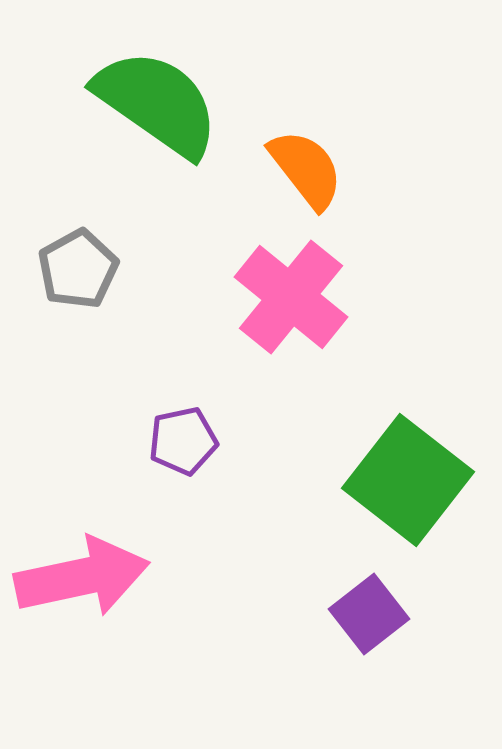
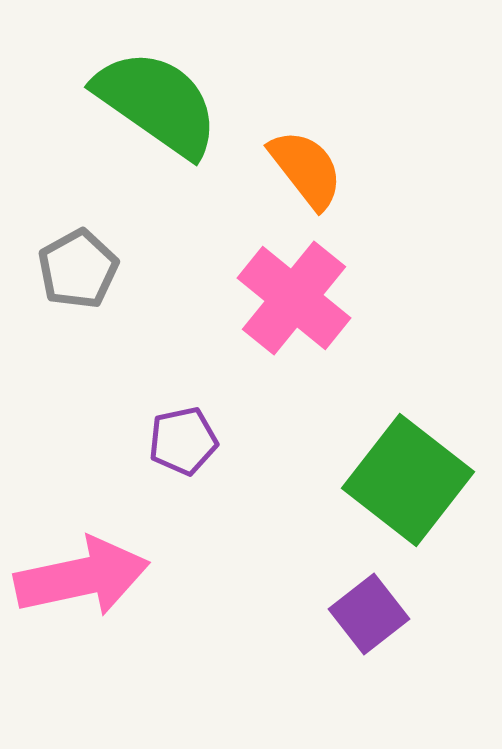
pink cross: moved 3 px right, 1 px down
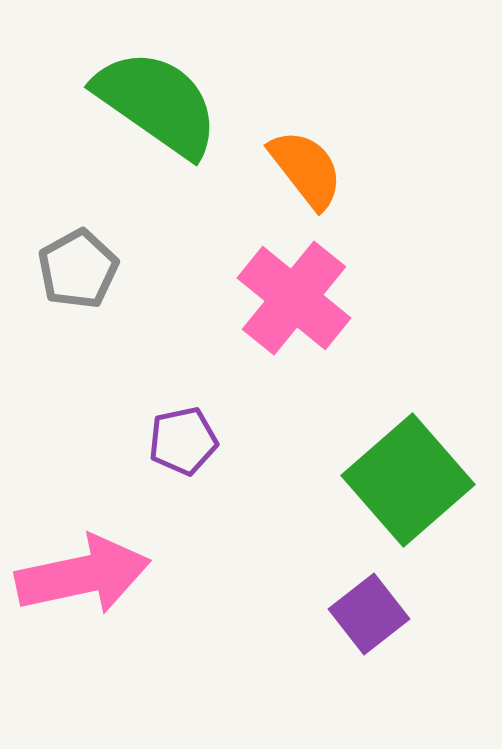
green square: rotated 11 degrees clockwise
pink arrow: moved 1 px right, 2 px up
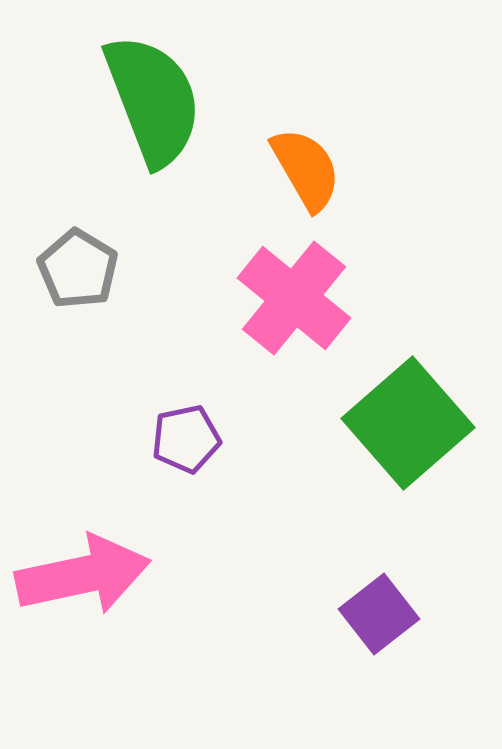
green semicircle: moved 4 px left, 3 px up; rotated 34 degrees clockwise
orange semicircle: rotated 8 degrees clockwise
gray pentagon: rotated 12 degrees counterclockwise
purple pentagon: moved 3 px right, 2 px up
green square: moved 57 px up
purple square: moved 10 px right
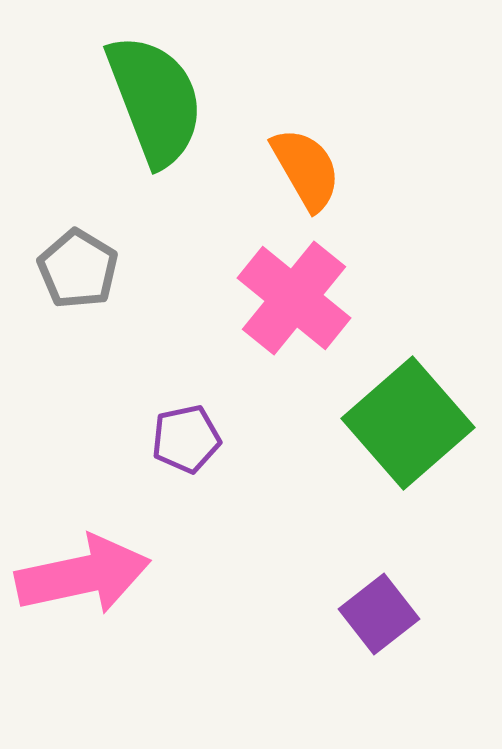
green semicircle: moved 2 px right
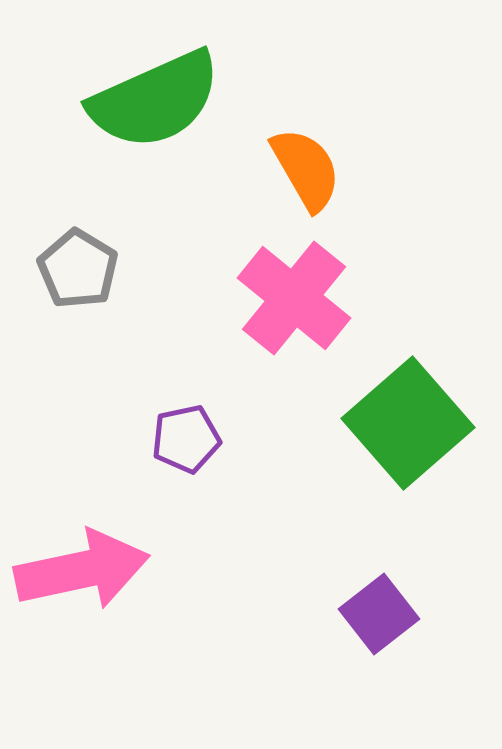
green semicircle: rotated 87 degrees clockwise
pink arrow: moved 1 px left, 5 px up
